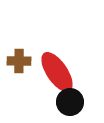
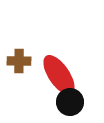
red ellipse: moved 2 px right, 3 px down
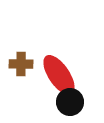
brown cross: moved 2 px right, 3 px down
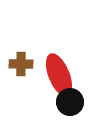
red ellipse: rotated 12 degrees clockwise
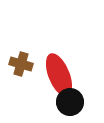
brown cross: rotated 15 degrees clockwise
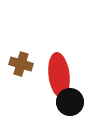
red ellipse: rotated 15 degrees clockwise
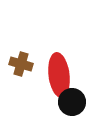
black circle: moved 2 px right
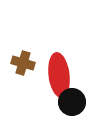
brown cross: moved 2 px right, 1 px up
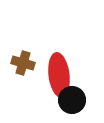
black circle: moved 2 px up
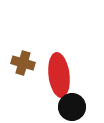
black circle: moved 7 px down
